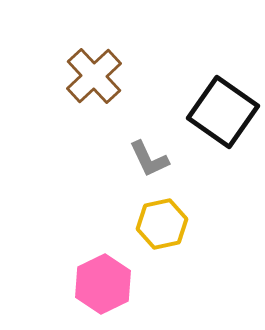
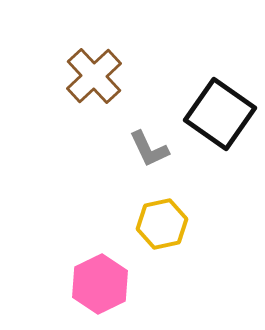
black square: moved 3 px left, 2 px down
gray L-shape: moved 10 px up
pink hexagon: moved 3 px left
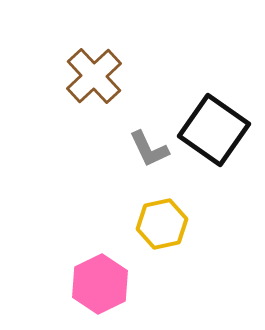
black square: moved 6 px left, 16 px down
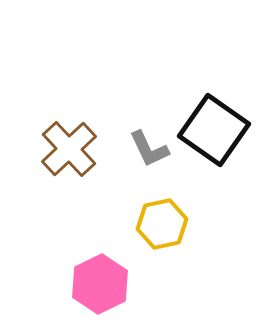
brown cross: moved 25 px left, 73 px down
